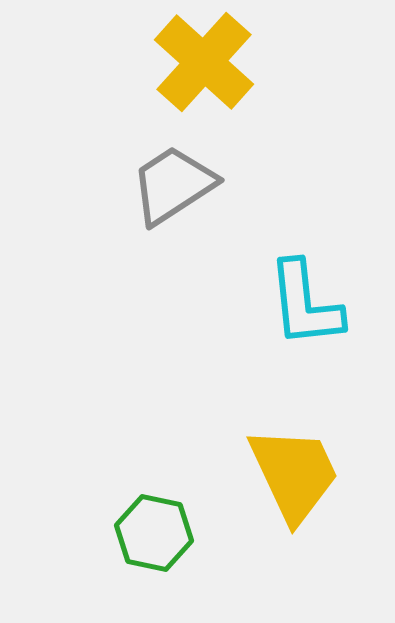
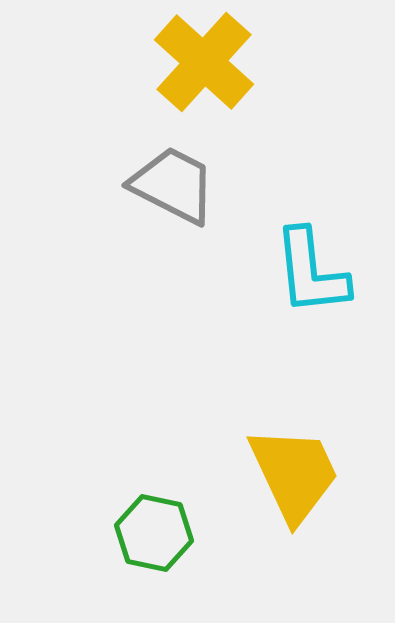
gray trapezoid: rotated 60 degrees clockwise
cyan L-shape: moved 6 px right, 32 px up
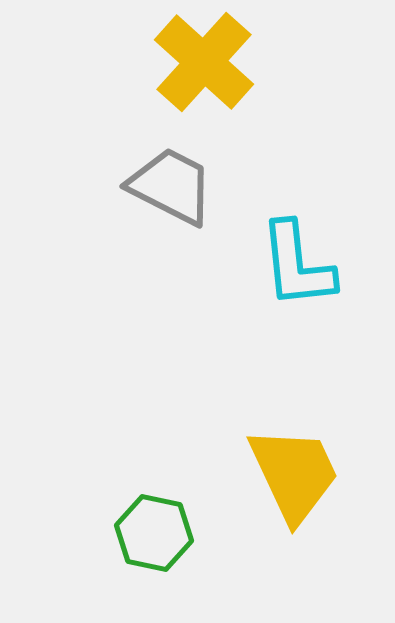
gray trapezoid: moved 2 px left, 1 px down
cyan L-shape: moved 14 px left, 7 px up
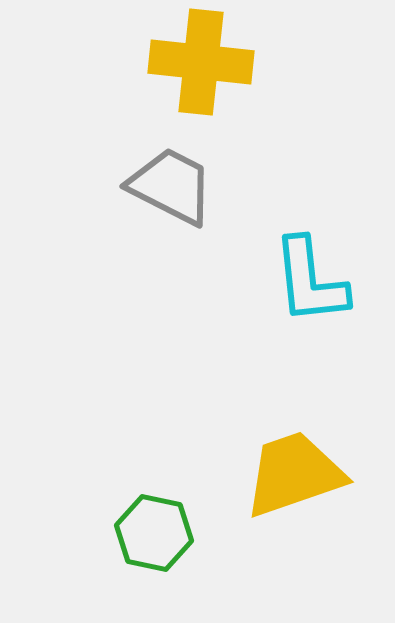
yellow cross: moved 3 px left; rotated 36 degrees counterclockwise
cyan L-shape: moved 13 px right, 16 px down
yellow trapezoid: rotated 84 degrees counterclockwise
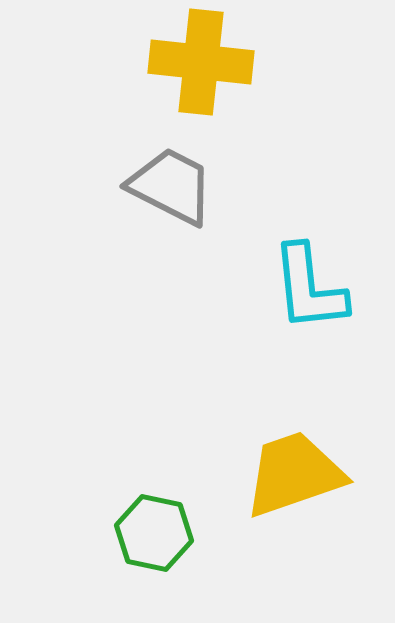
cyan L-shape: moved 1 px left, 7 px down
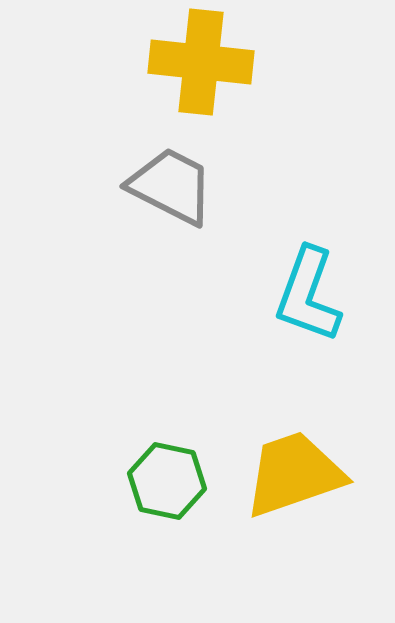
cyan L-shape: moved 1 px left, 7 px down; rotated 26 degrees clockwise
green hexagon: moved 13 px right, 52 px up
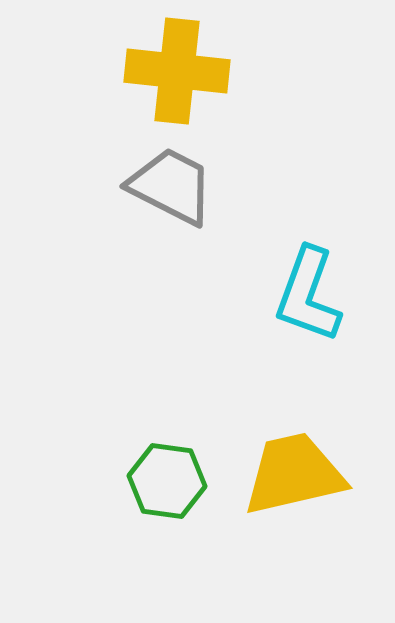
yellow cross: moved 24 px left, 9 px down
yellow trapezoid: rotated 6 degrees clockwise
green hexagon: rotated 4 degrees counterclockwise
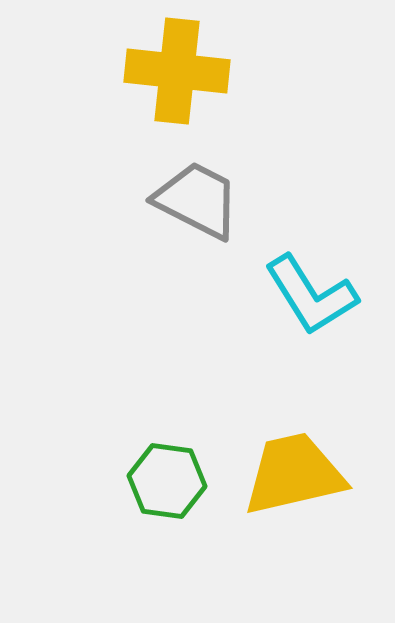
gray trapezoid: moved 26 px right, 14 px down
cyan L-shape: moved 3 px right; rotated 52 degrees counterclockwise
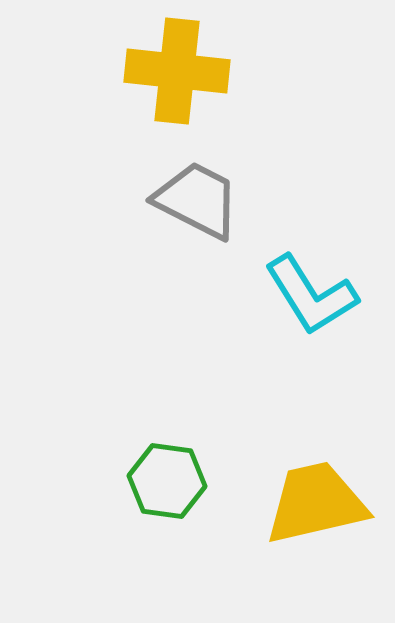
yellow trapezoid: moved 22 px right, 29 px down
